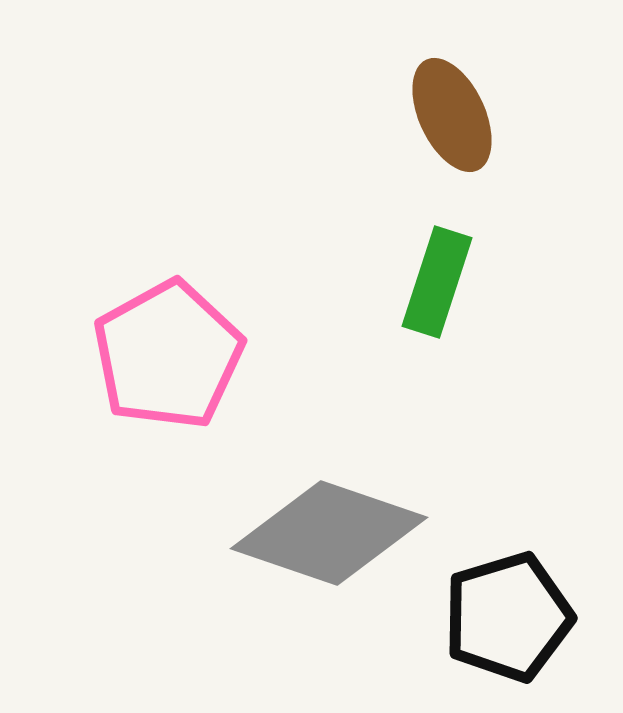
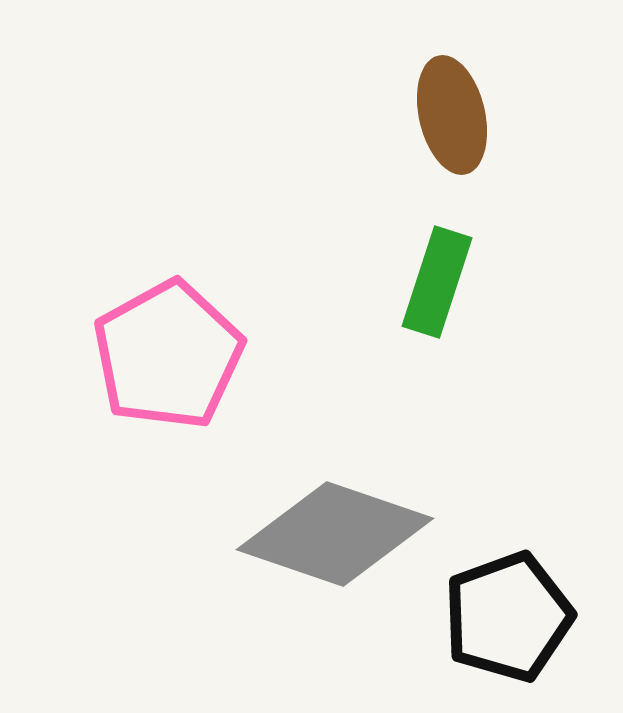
brown ellipse: rotated 12 degrees clockwise
gray diamond: moved 6 px right, 1 px down
black pentagon: rotated 3 degrees counterclockwise
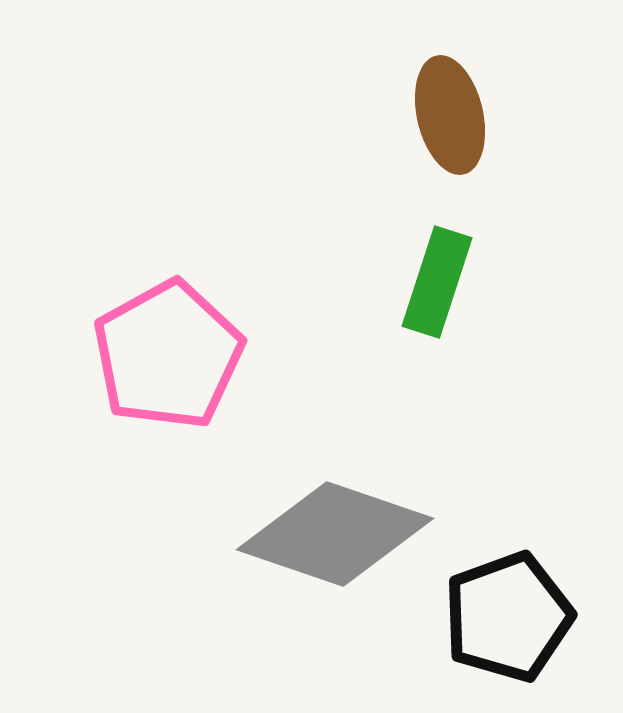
brown ellipse: moved 2 px left
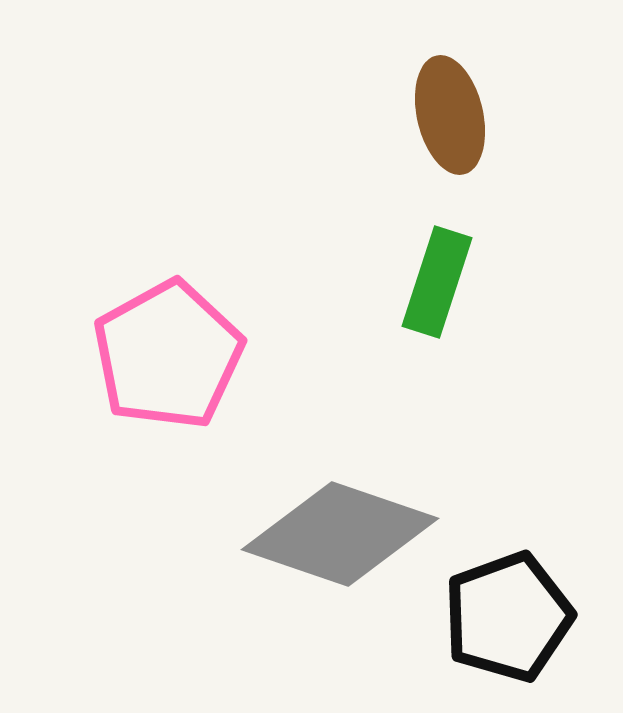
gray diamond: moved 5 px right
